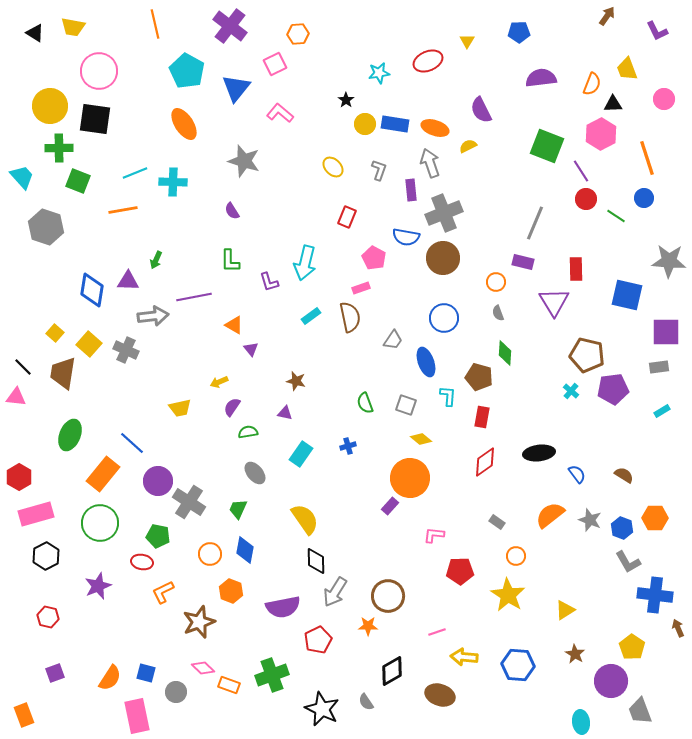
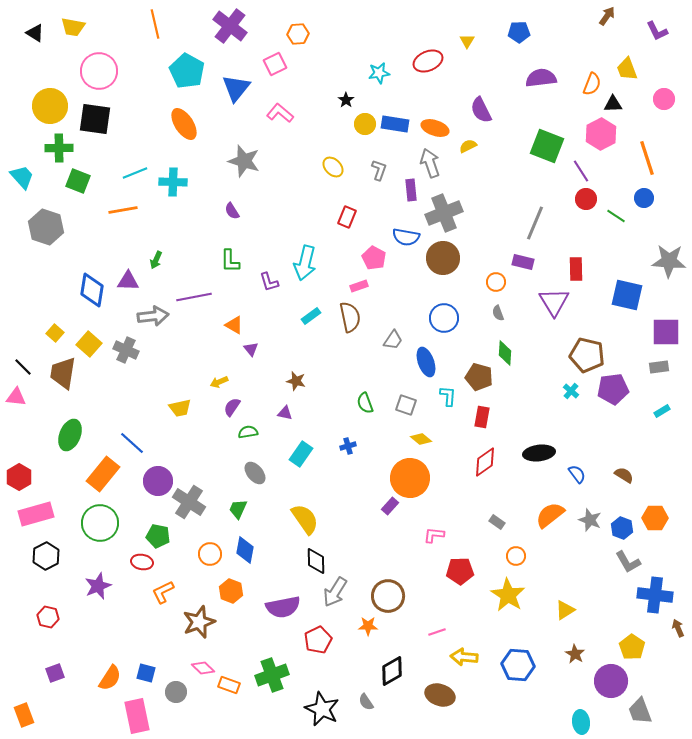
pink rectangle at (361, 288): moved 2 px left, 2 px up
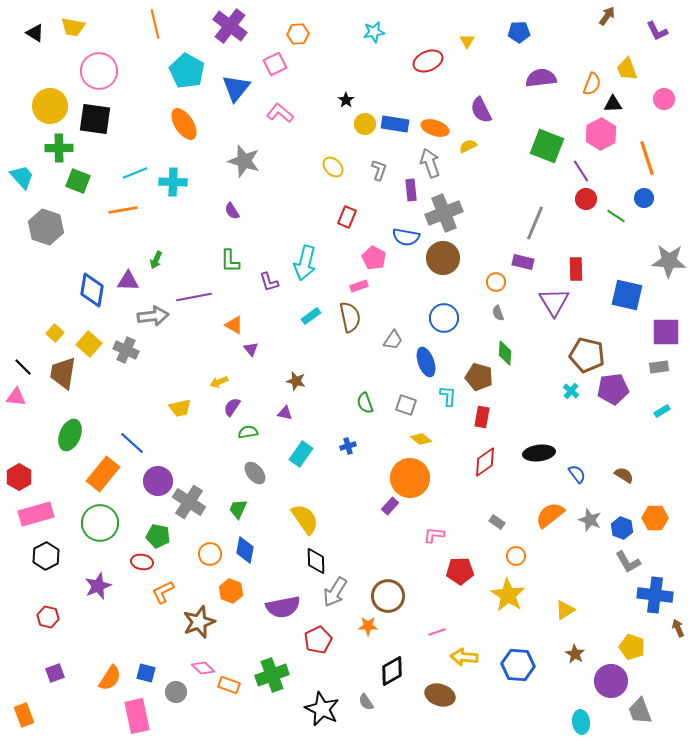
cyan star at (379, 73): moved 5 px left, 41 px up
yellow pentagon at (632, 647): rotated 15 degrees counterclockwise
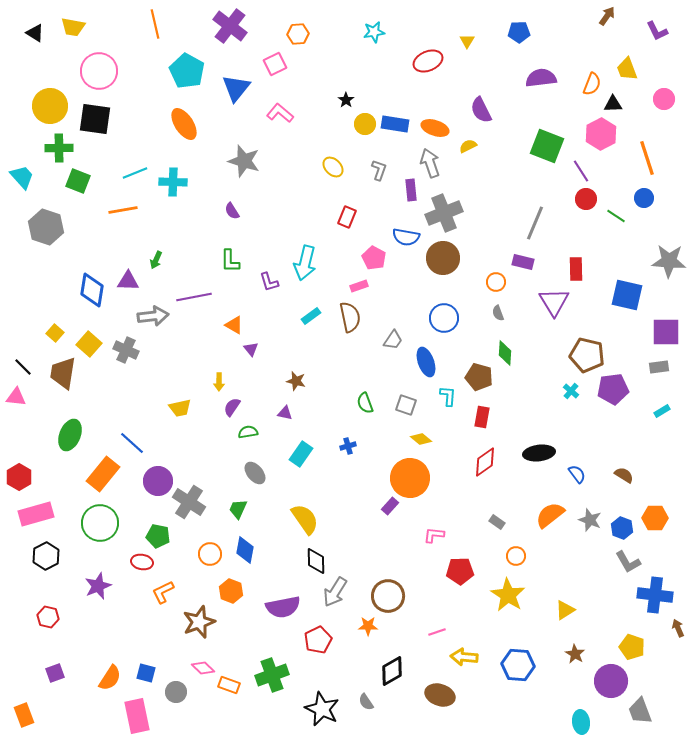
yellow arrow at (219, 382): rotated 66 degrees counterclockwise
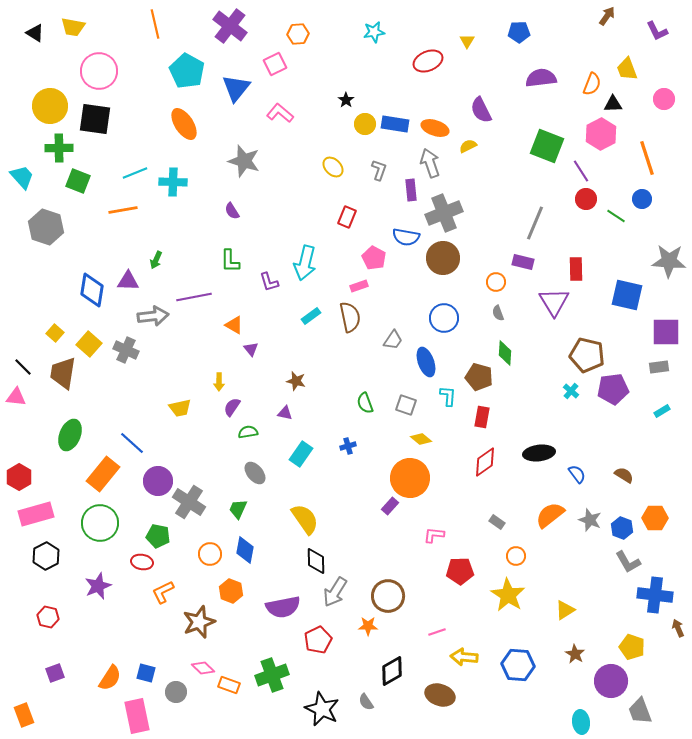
blue circle at (644, 198): moved 2 px left, 1 px down
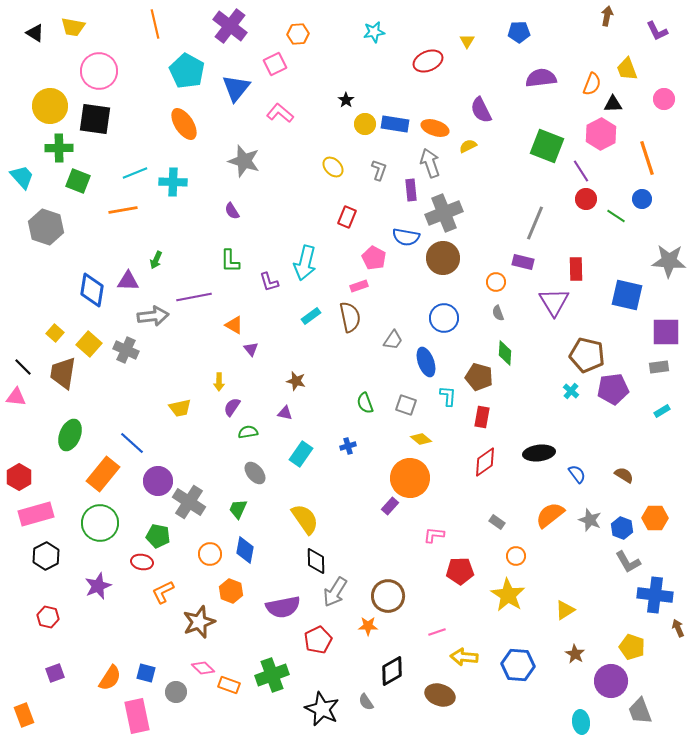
brown arrow at (607, 16): rotated 24 degrees counterclockwise
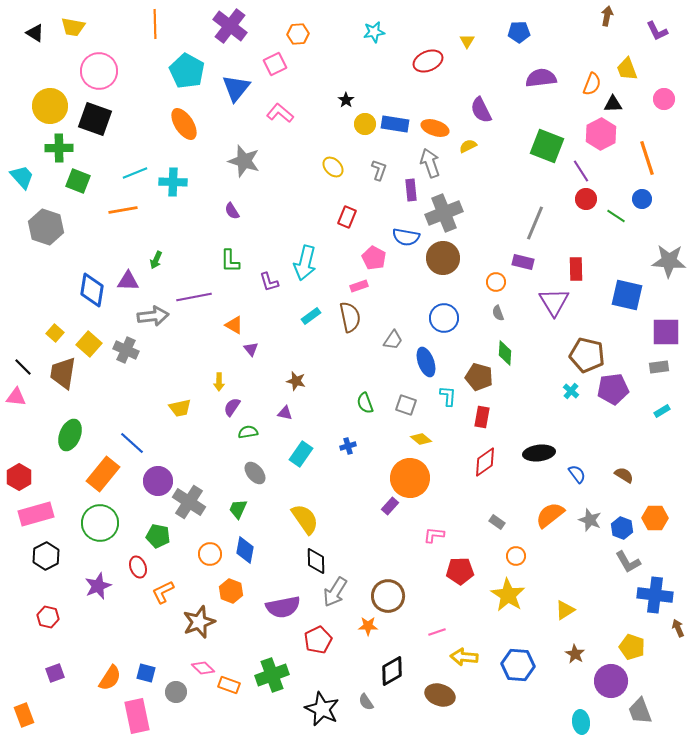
orange line at (155, 24): rotated 12 degrees clockwise
black square at (95, 119): rotated 12 degrees clockwise
red ellipse at (142, 562): moved 4 px left, 5 px down; rotated 60 degrees clockwise
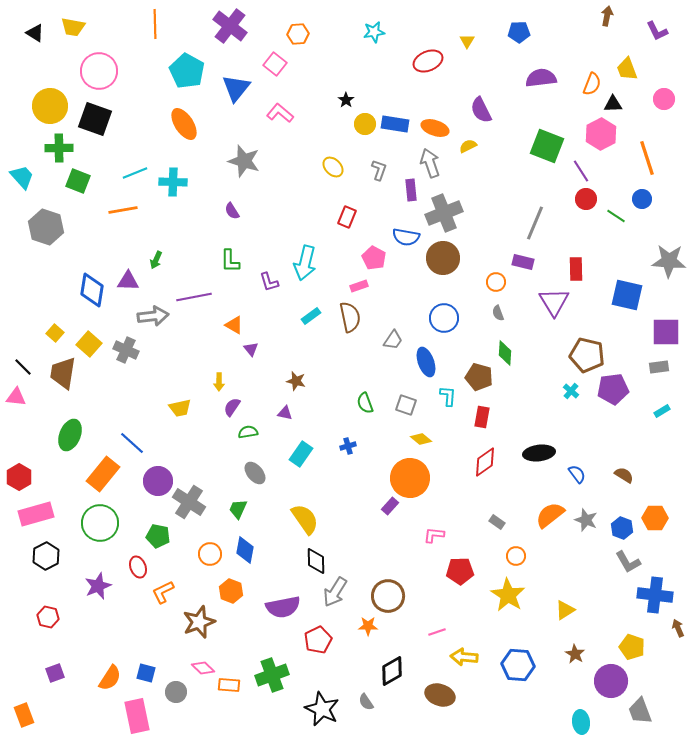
pink square at (275, 64): rotated 25 degrees counterclockwise
gray star at (590, 520): moved 4 px left
orange rectangle at (229, 685): rotated 15 degrees counterclockwise
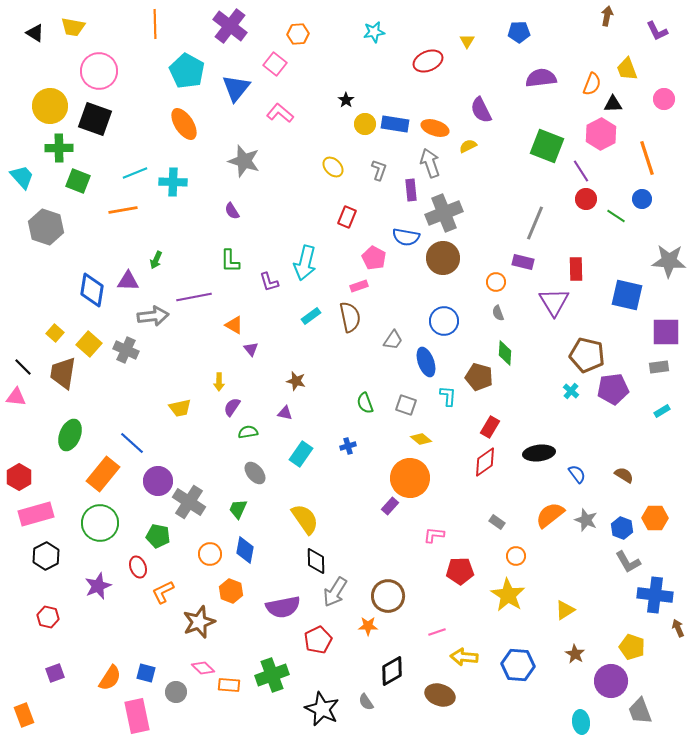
blue circle at (444, 318): moved 3 px down
red rectangle at (482, 417): moved 8 px right, 10 px down; rotated 20 degrees clockwise
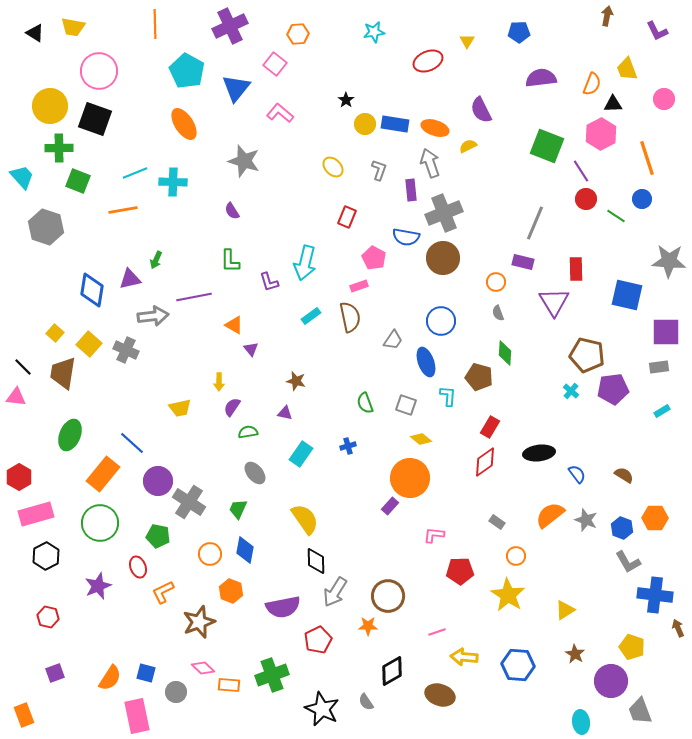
purple cross at (230, 26): rotated 28 degrees clockwise
purple triangle at (128, 281): moved 2 px right, 2 px up; rotated 15 degrees counterclockwise
blue circle at (444, 321): moved 3 px left
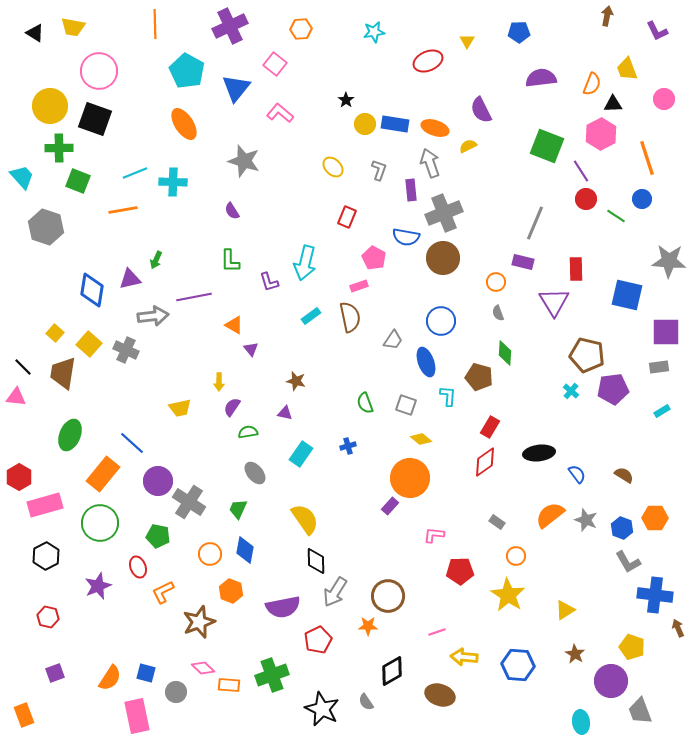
orange hexagon at (298, 34): moved 3 px right, 5 px up
pink rectangle at (36, 514): moved 9 px right, 9 px up
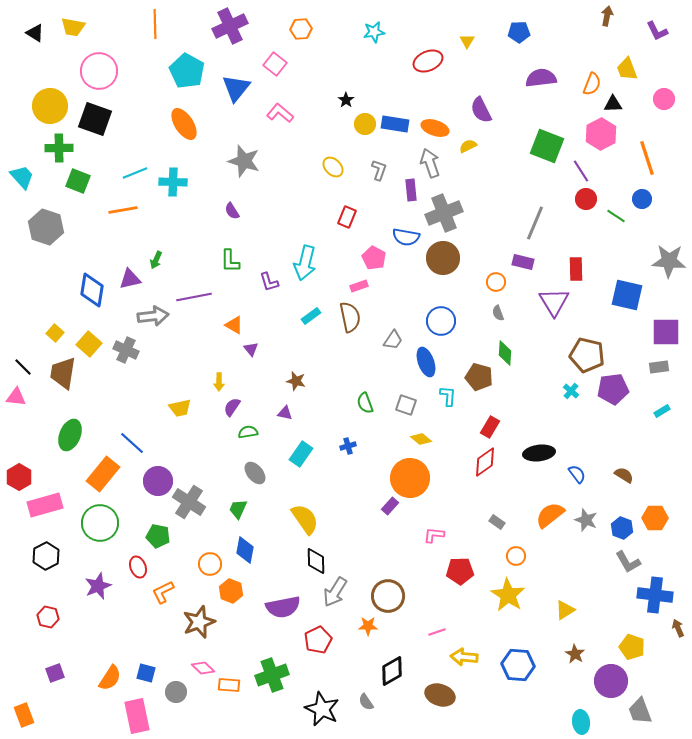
orange circle at (210, 554): moved 10 px down
